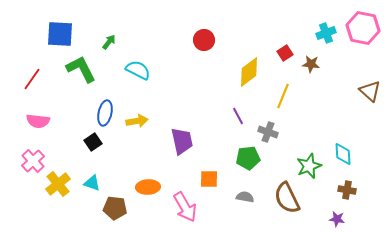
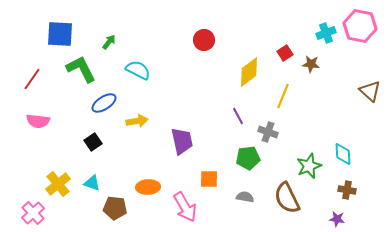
pink hexagon: moved 3 px left, 2 px up
blue ellipse: moved 1 px left, 10 px up; rotated 45 degrees clockwise
pink cross: moved 52 px down
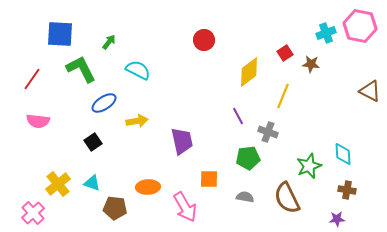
brown triangle: rotated 15 degrees counterclockwise
purple star: rotated 14 degrees counterclockwise
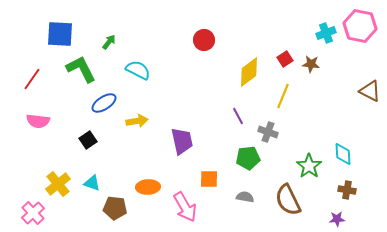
red square: moved 6 px down
black square: moved 5 px left, 2 px up
green star: rotated 15 degrees counterclockwise
brown semicircle: moved 1 px right, 2 px down
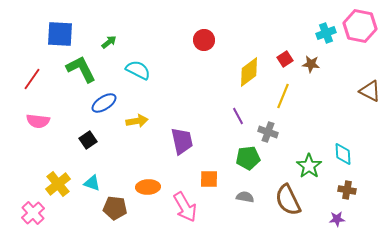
green arrow: rotated 14 degrees clockwise
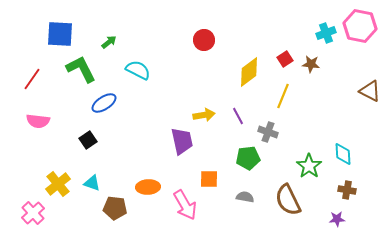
yellow arrow: moved 67 px right, 6 px up
pink arrow: moved 2 px up
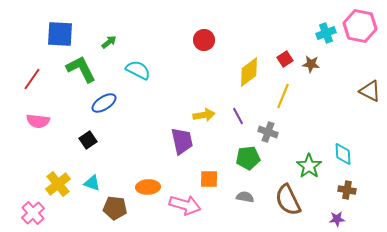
pink arrow: rotated 44 degrees counterclockwise
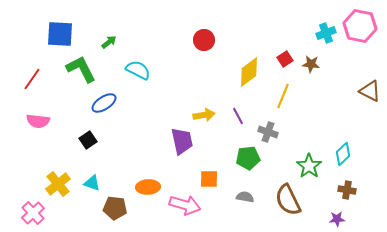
cyan diamond: rotated 50 degrees clockwise
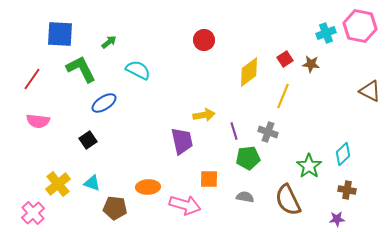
purple line: moved 4 px left, 15 px down; rotated 12 degrees clockwise
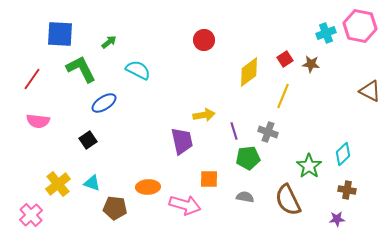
pink cross: moved 2 px left, 2 px down
